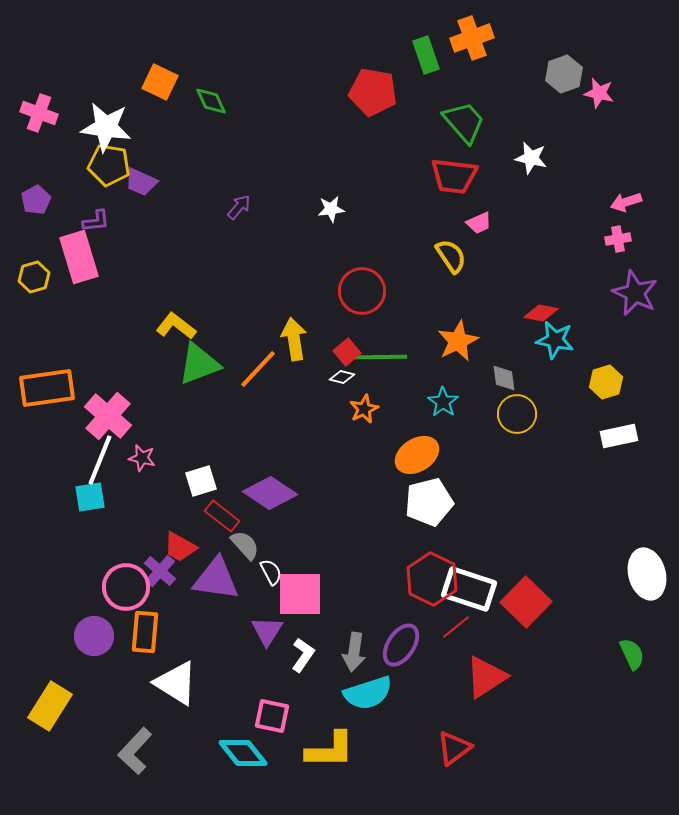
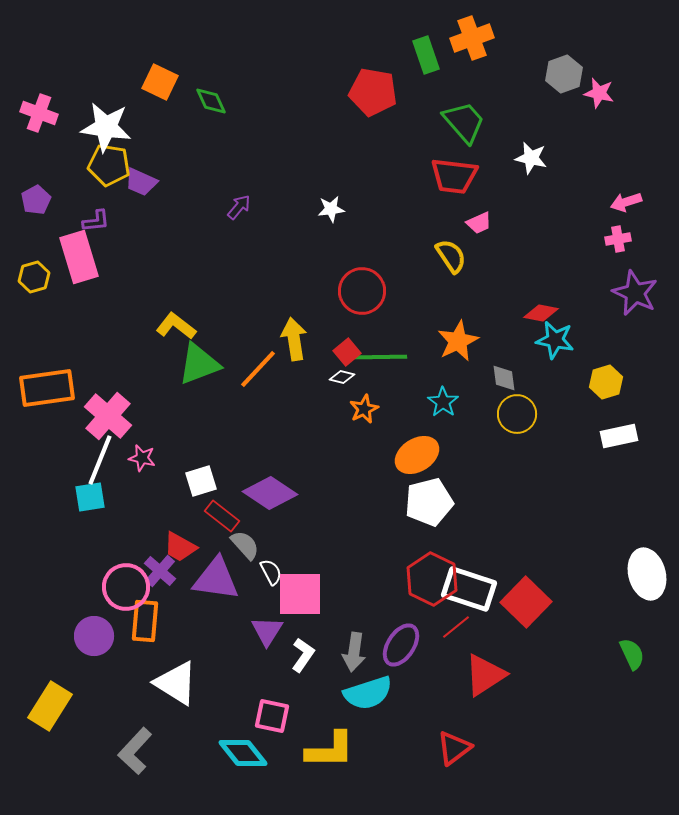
orange rectangle at (145, 632): moved 11 px up
red triangle at (486, 677): moved 1 px left, 2 px up
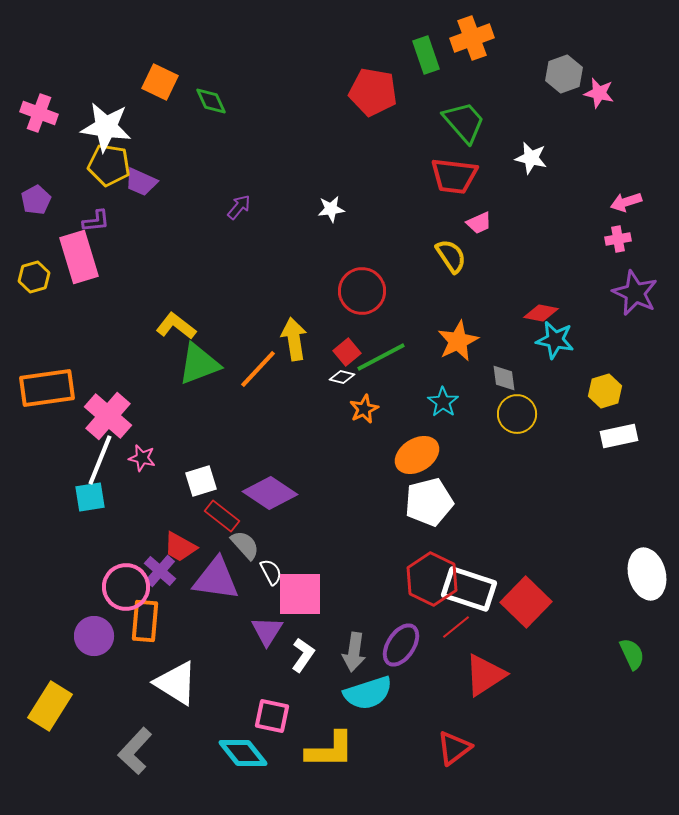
green line at (381, 357): rotated 27 degrees counterclockwise
yellow hexagon at (606, 382): moved 1 px left, 9 px down
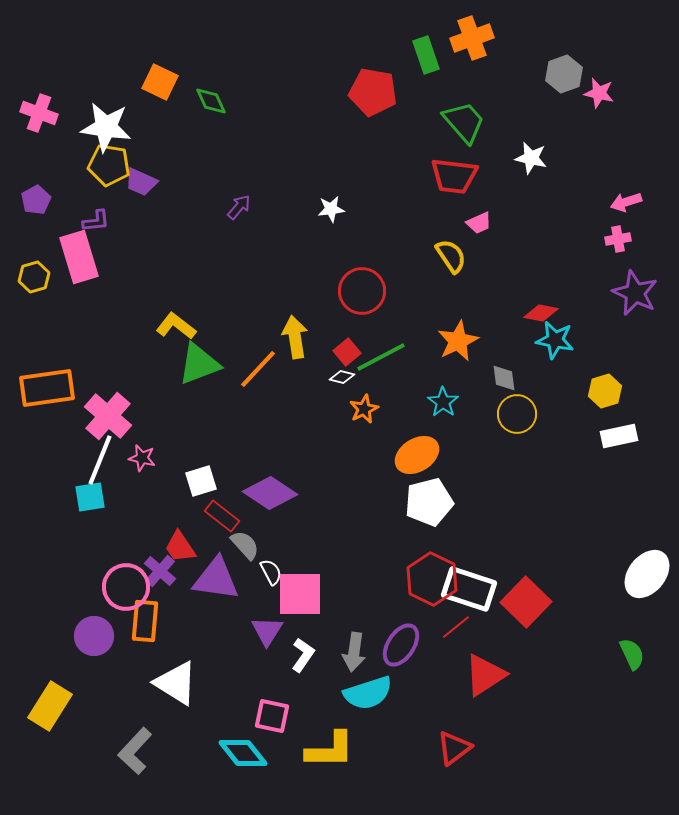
yellow arrow at (294, 339): moved 1 px right, 2 px up
red trapezoid at (180, 547): rotated 27 degrees clockwise
white ellipse at (647, 574): rotated 54 degrees clockwise
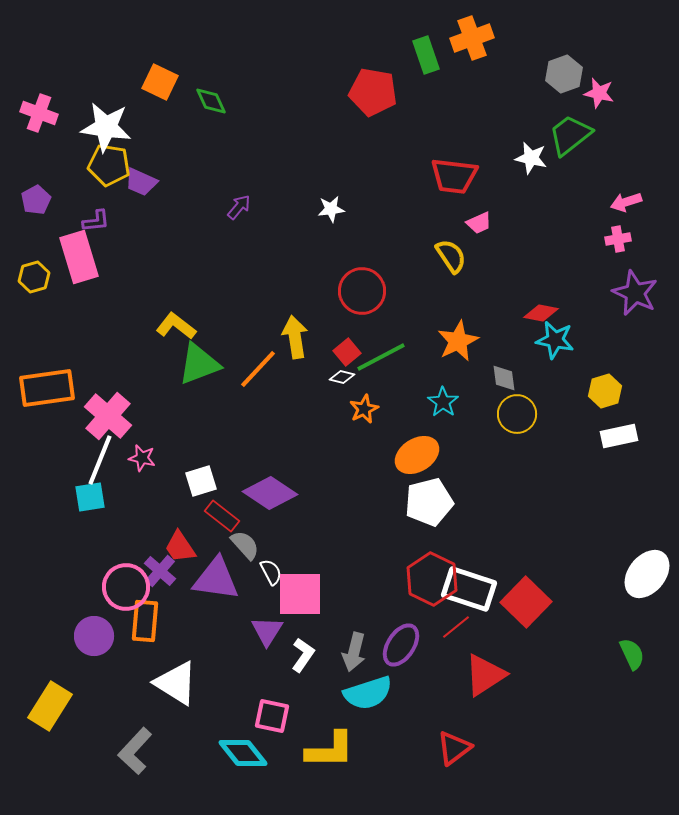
green trapezoid at (464, 122): moved 106 px right, 13 px down; rotated 87 degrees counterclockwise
gray arrow at (354, 652): rotated 6 degrees clockwise
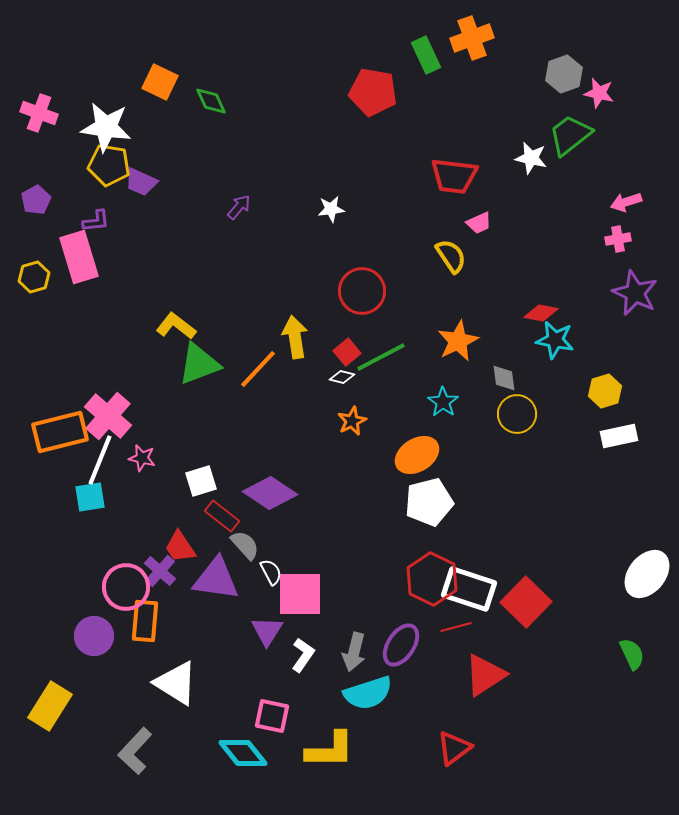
green rectangle at (426, 55): rotated 6 degrees counterclockwise
orange rectangle at (47, 388): moved 13 px right, 44 px down; rotated 6 degrees counterclockwise
orange star at (364, 409): moved 12 px left, 12 px down
red line at (456, 627): rotated 24 degrees clockwise
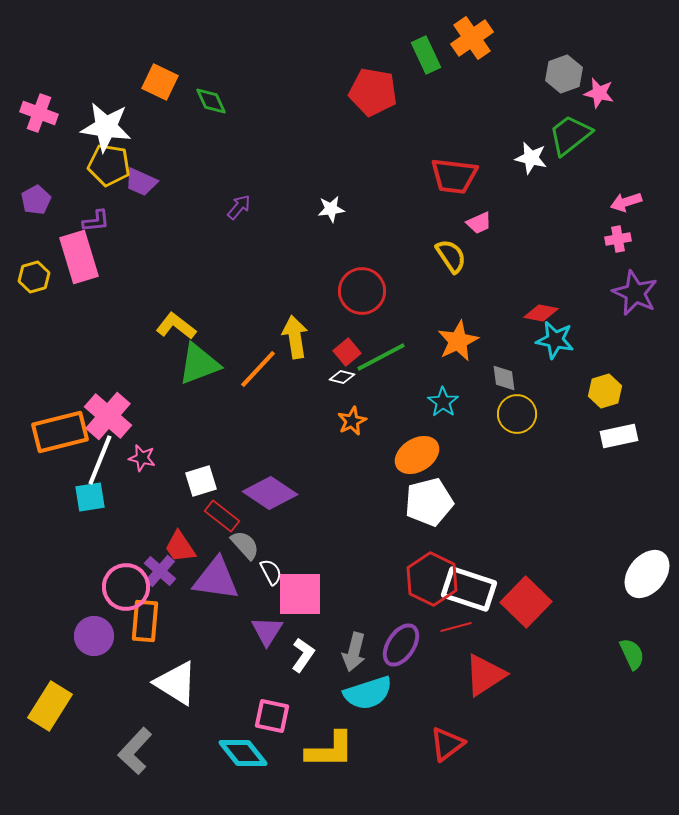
orange cross at (472, 38): rotated 15 degrees counterclockwise
red triangle at (454, 748): moved 7 px left, 4 px up
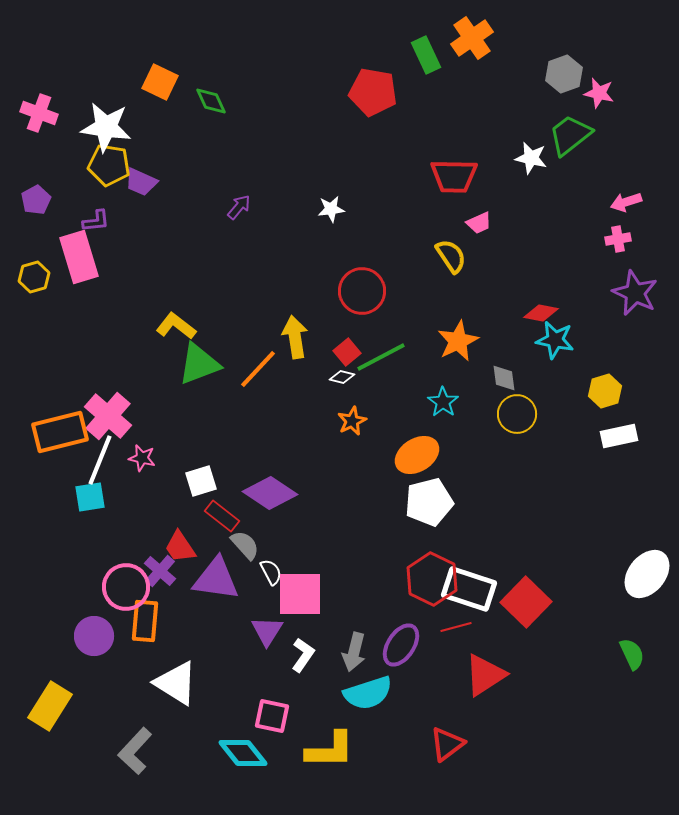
red trapezoid at (454, 176): rotated 6 degrees counterclockwise
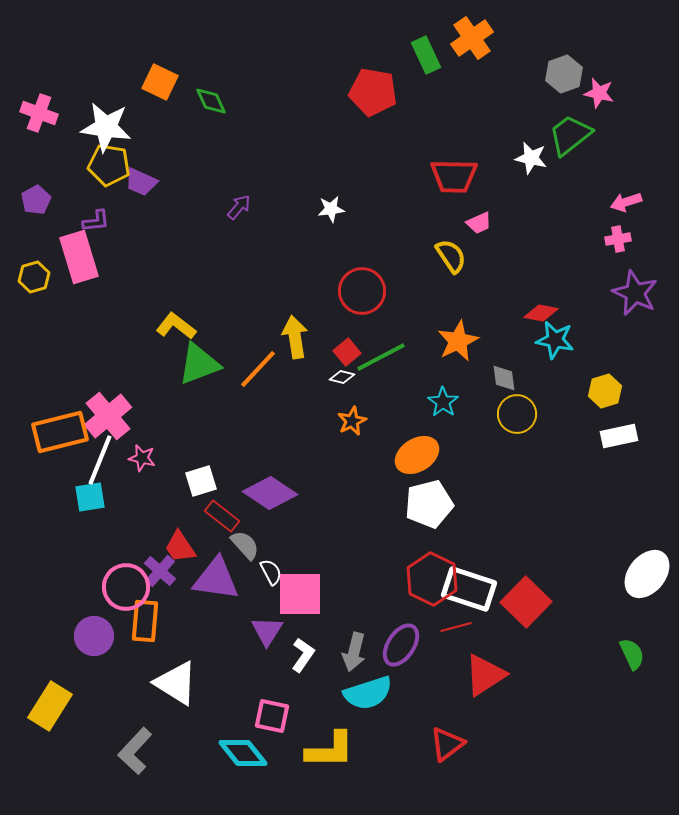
pink cross at (108, 416): rotated 9 degrees clockwise
white pentagon at (429, 502): moved 2 px down
